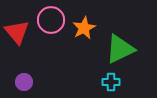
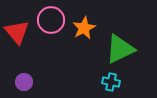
cyan cross: rotated 12 degrees clockwise
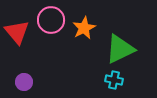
cyan cross: moved 3 px right, 2 px up
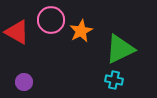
orange star: moved 3 px left, 3 px down
red triangle: rotated 20 degrees counterclockwise
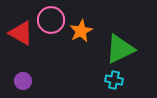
red triangle: moved 4 px right, 1 px down
purple circle: moved 1 px left, 1 px up
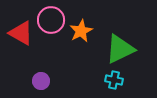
purple circle: moved 18 px right
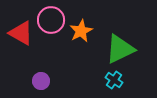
cyan cross: rotated 24 degrees clockwise
